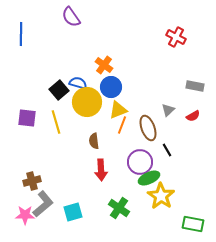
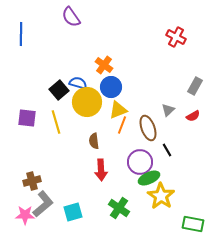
gray rectangle: rotated 72 degrees counterclockwise
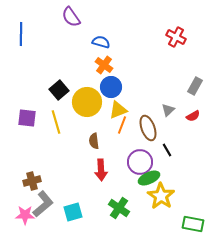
blue semicircle: moved 23 px right, 41 px up
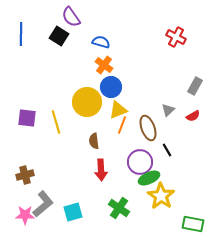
black square: moved 54 px up; rotated 18 degrees counterclockwise
brown cross: moved 7 px left, 6 px up
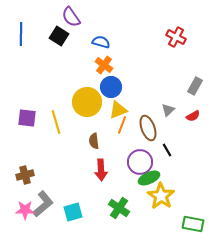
pink star: moved 5 px up
